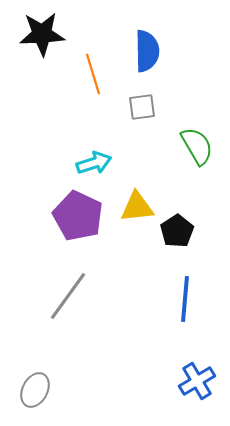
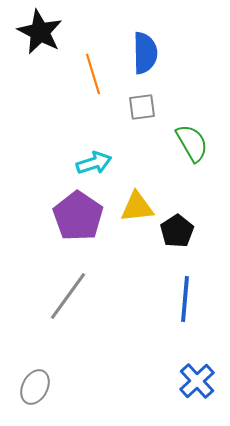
black star: moved 2 px left, 2 px up; rotated 30 degrees clockwise
blue semicircle: moved 2 px left, 2 px down
green semicircle: moved 5 px left, 3 px up
purple pentagon: rotated 9 degrees clockwise
blue cross: rotated 12 degrees counterclockwise
gray ellipse: moved 3 px up
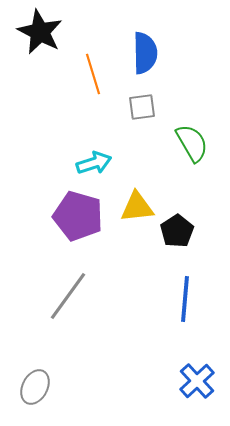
purple pentagon: rotated 18 degrees counterclockwise
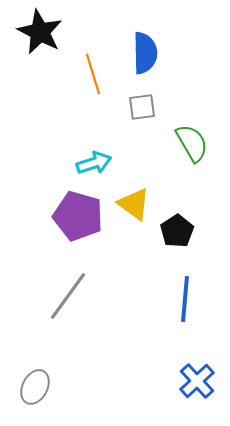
yellow triangle: moved 3 px left, 3 px up; rotated 42 degrees clockwise
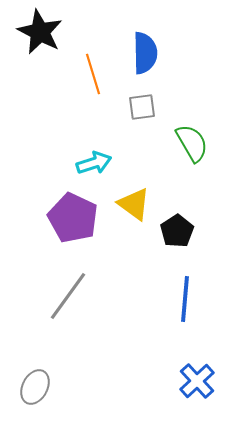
purple pentagon: moved 5 px left, 2 px down; rotated 9 degrees clockwise
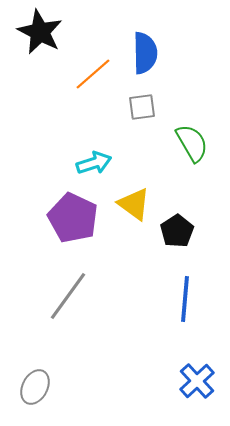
orange line: rotated 66 degrees clockwise
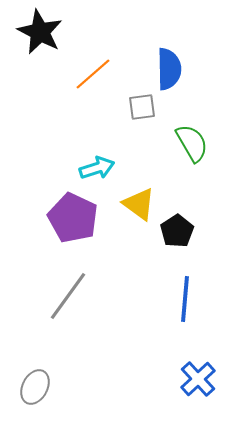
blue semicircle: moved 24 px right, 16 px down
cyan arrow: moved 3 px right, 5 px down
yellow triangle: moved 5 px right
blue cross: moved 1 px right, 2 px up
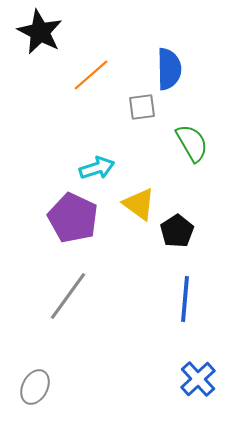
orange line: moved 2 px left, 1 px down
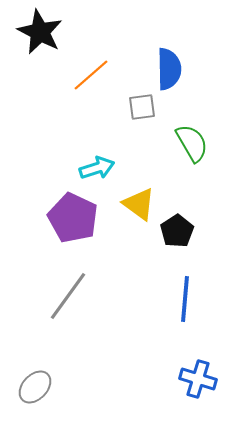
blue cross: rotated 30 degrees counterclockwise
gray ellipse: rotated 16 degrees clockwise
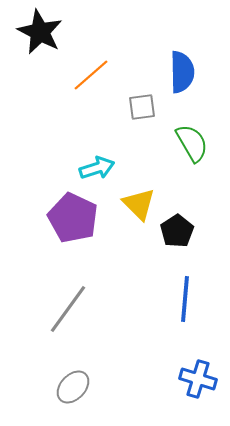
blue semicircle: moved 13 px right, 3 px down
yellow triangle: rotated 9 degrees clockwise
gray line: moved 13 px down
gray ellipse: moved 38 px right
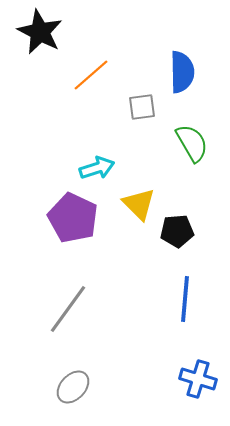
black pentagon: rotated 28 degrees clockwise
